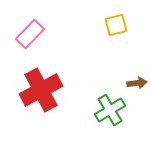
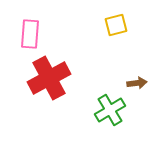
pink rectangle: rotated 40 degrees counterclockwise
red cross: moved 8 px right, 12 px up
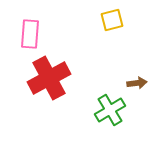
yellow square: moved 4 px left, 5 px up
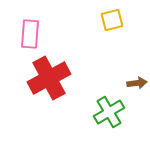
green cross: moved 1 px left, 2 px down
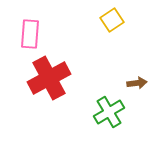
yellow square: rotated 20 degrees counterclockwise
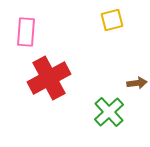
yellow square: rotated 20 degrees clockwise
pink rectangle: moved 4 px left, 2 px up
green cross: rotated 12 degrees counterclockwise
